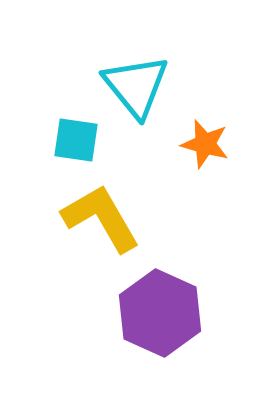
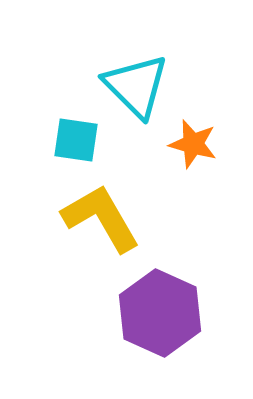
cyan triangle: rotated 6 degrees counterclockwise
orange star: moved 12 px left
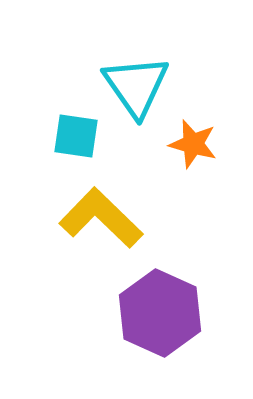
cyan triangle: rotated 10 degrees clockwise
cyan square: moved 4 px up
yellow L-shape: rotated 16 degrees counterclockwise
